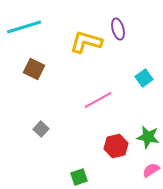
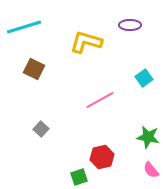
purple ellipse: moved 12 px right, 4 px up; rotated 75 degrees counterclockwise
pink line: moved 2 px right
red hexagon: moved 14 px left, 11 px down
pink semicircle: rotated 96 degrees counterclockwise
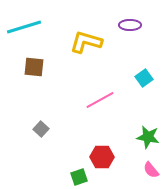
brown square: moved 2 px up; rotated 20 degrees counterclockwise
red hexagon: rotated 15 degrees clockwise
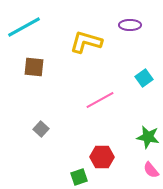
cyan line: rotated 12 degrees counterclockwise
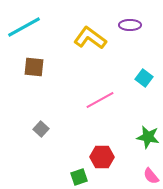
yellow L-shape: moved 4 px right, 4 px up; rotated 20 degrees clockwise
cyan square: rotated 18 degrees counterclockwise
pink semicircle: moved 6 px down
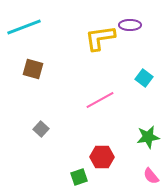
cyan line: rotated 8 degrees clockwise
yellow L-shape: moved 10 px right; rotated 44 degrees counterclockwise
brown square: moved 1 px left, 2 px down; rotated 10 degrees clockwise
green star: rotated 20 degrees counterclockwise
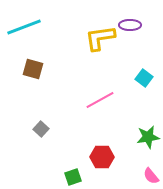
green square: moved 6 px left
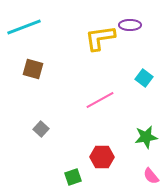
green star: moved 2 px left
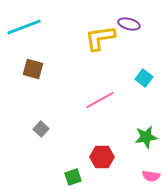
purple ellipse: moved 1 px left, 1 px up; rotated 15 degrees clockwise
pink semicircle: rotated 42 degrees counterclockwise
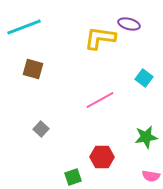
yellow L-shape: rotated 16 degrees clockwise
